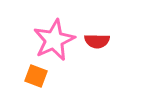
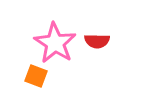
pink star: moved 1 px right, 3 px down; rotated 15 degrees counterclockwise
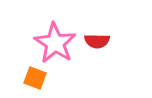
orange square: moved 1 px left, 2 px down
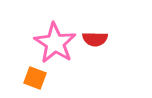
red semicircle: moved 2 px left, 2 px up
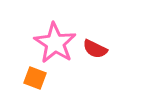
red semicircle: moved 10 px down; rotated 25 degrees clockwise
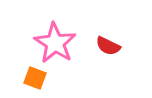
red semicircle: moved 13 px right, 3 px up
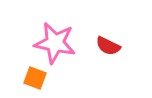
pink star: rotated 21 degrees counterclockwise
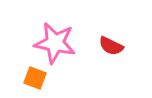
red semicircle: moved 3 px right
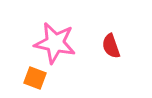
red semicircle: rotated 45 degrees clockwise
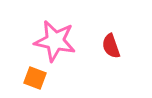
pink star: moved 2 px up
